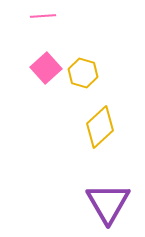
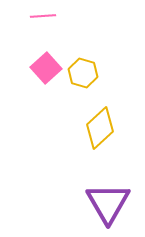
yellow diamond: moved 1 px down
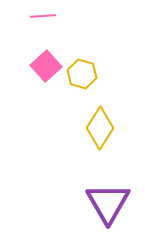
pink square: moved 2 px up
yellow hexagon: moved 1 px left, 1 px down
yellow diamond: rotated 15 degrees counterclockwise
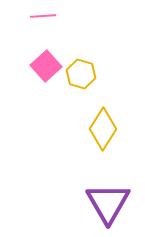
yellow hexagon: moved 1 px left
yellow diamond: moved 3 px right, 1 px down
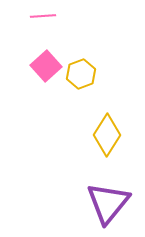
yellow hexagon: rotated 24 degrees clockwise
yellow diamond: moved 4 px right, 6 px down
purple triangle: rotated 9 degrees clockwise
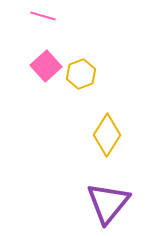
pink line: rotated 20 degrees clockwise
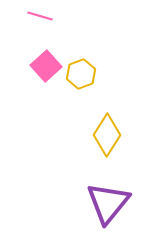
pink line: moved 3 px left
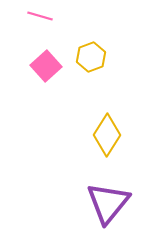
yellow hexagon: moved 10 px right, 17 px up
